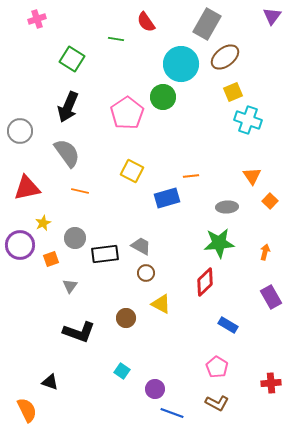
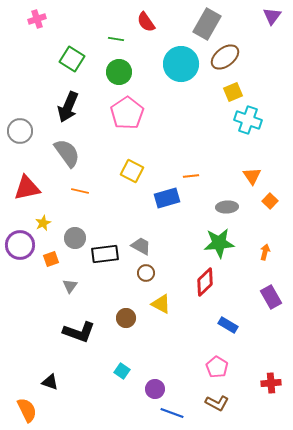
green circle at (163, 97): moved 44 px left, 25 px up
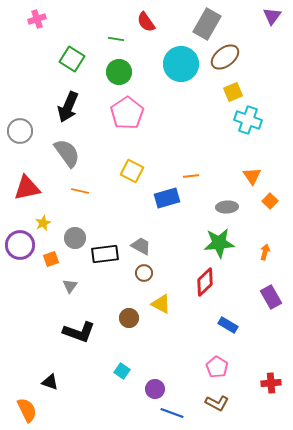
brown circle at (146, 273): moved 2 px left
brown circle at (126, 318): moved 3 px right
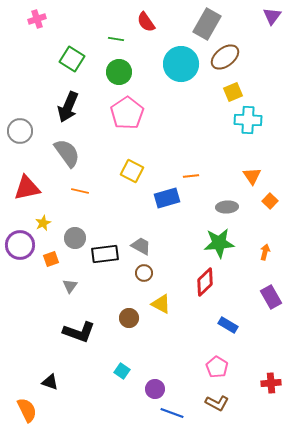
cyan cross at (248, 120): rotated 16 degrees counterclockwise
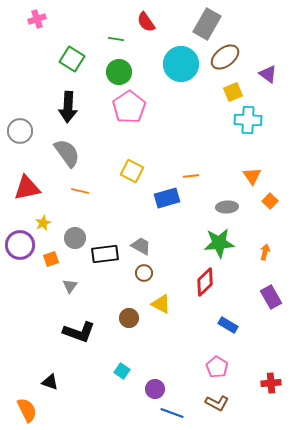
purple triangle at (272, 16): moved 4 px left, 58 px down; rotated 30 degrees counterclockwise
black arrow at (68, 107): rotated 20 degrees counterclockwise
pink pentagon at (127, 113): moved 2 px right, 6 px up
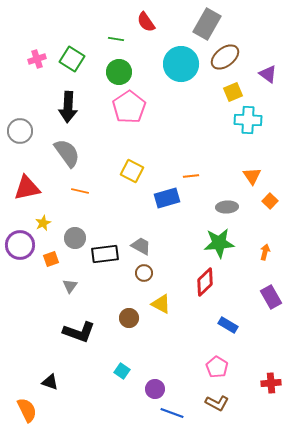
pink cross at (37, 19): moved 40 px down
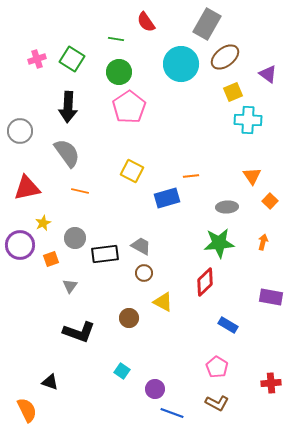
orange arrow at (265, 252): moved 2 px left, 10 px up
purple rectangle at (271, 297): rotated 50 degrees counterclockwise
yellow triangle at (161, 304): moved 2 px right, 2 px up
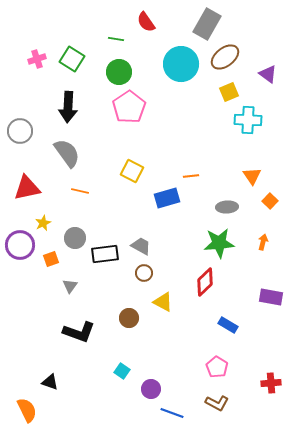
yellow square at (233, 92): moved 4 px left
purple circle at (155, 389): moved 4 px left
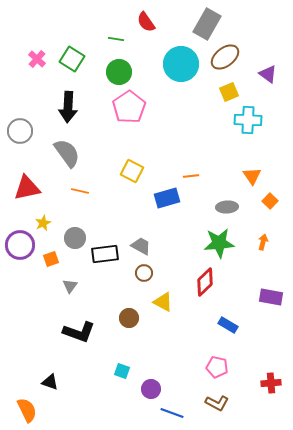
pink cross at (37, 59): rotated 30 degrees counterclockwise
pink pentagon at (217, 367): rotated 20 degrees counterclockwise
cyan square at (122, 371): rotated 14 degrees counterclockwise
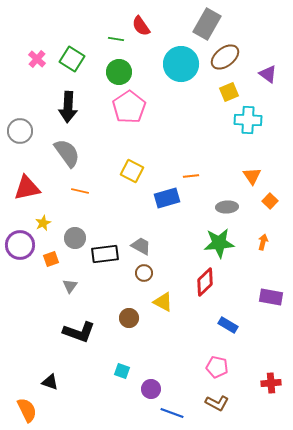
red semicircle at (146, 22): moved 5 px left, 4 px down
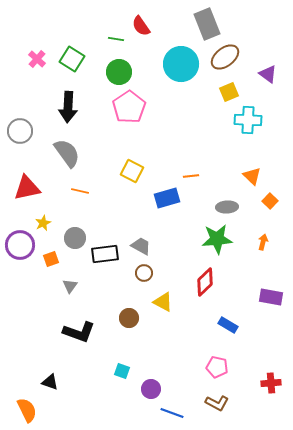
gray rectangle at (207, 24): rotated 52 degrees counterclockwise
orange triangle at (252, 176): rotated 12 degrees counterclockwise
green star at (219, 243): moved 2 px left, 4 px up
